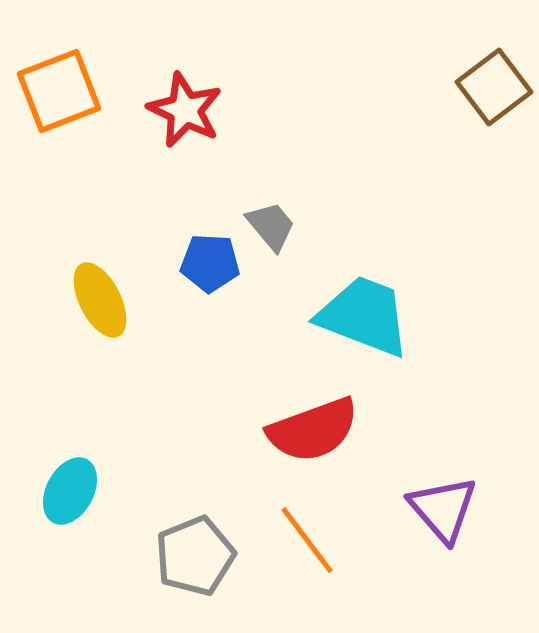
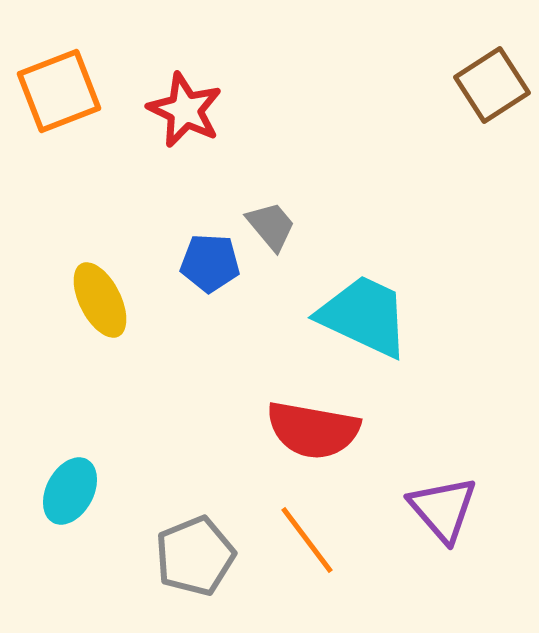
brown square: moved 2 px left, 2 px up; rotated 4 degrees clockwise
cyan trapezoid: rotated 4 degrees clockwise
red semicircle: rotated 30 degrees clockwise
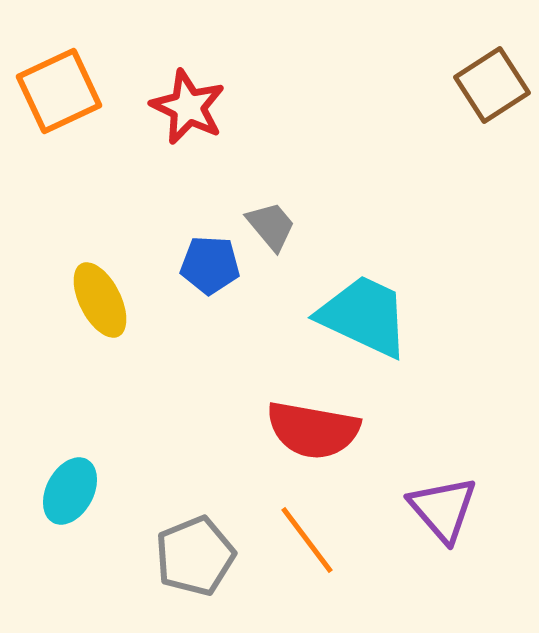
orange square: rotated 4 degrees counterclockwise
red star: moved 3 px right, 3 px up
blue pentagon: moved 2 px down
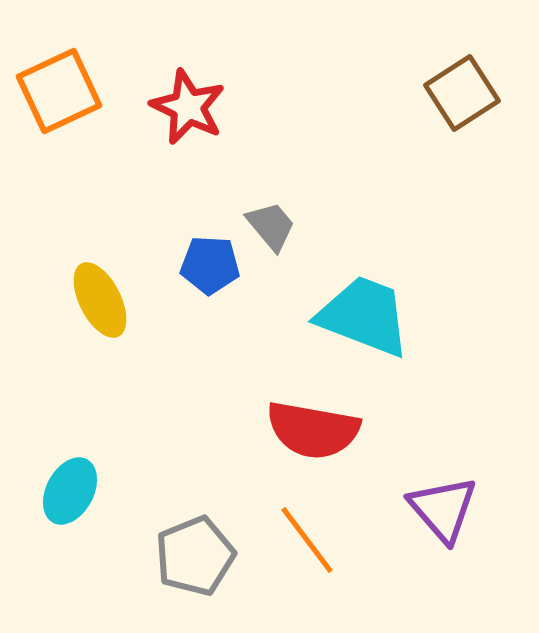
brown square: moved 30 px left, 8 px down
cyan trapezoid: rotated 4 degrees counterclockwise
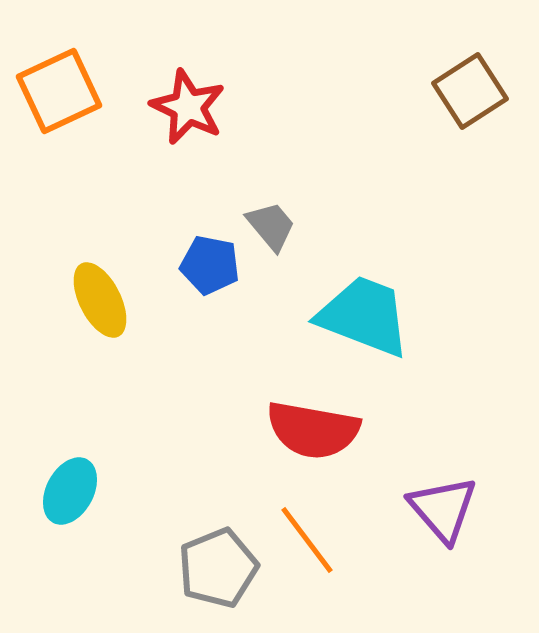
brown square: moved 8 px right, 2 px up
blue pentagon: rotated 8 degrees clockwise
gray pentagon: moved 23 px right, 12 px down
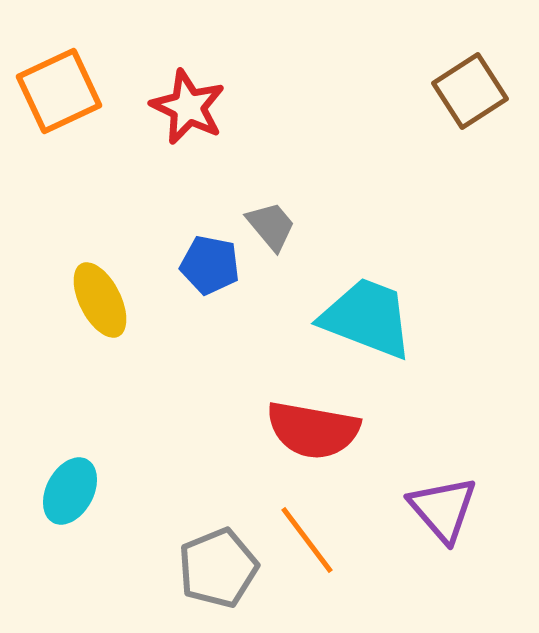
cyan trapezoid: moved 3 px right, 2 px down
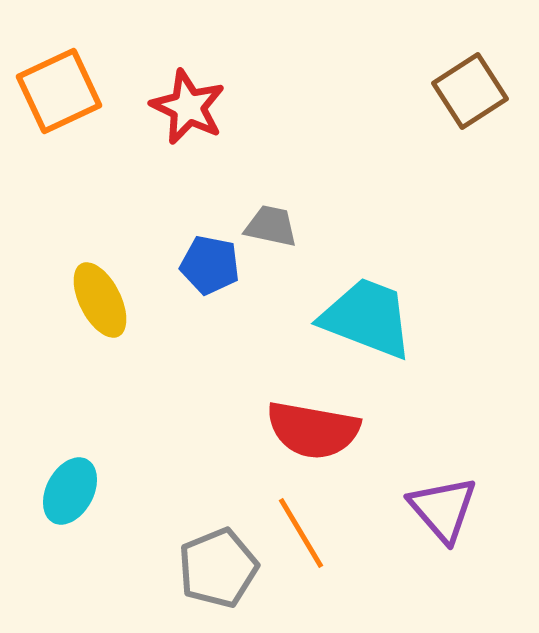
gray trapezoid: rotated 38 degrees counterclockwise
orange line: moved 6 px left, 7 px up; rotated 6 degrees clockwise
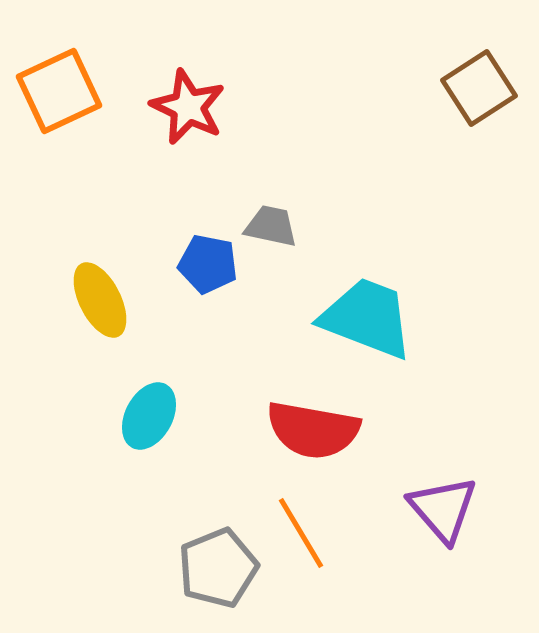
brown square: moved 9 px right, 3 px up
blue pentagon: moved 2 px left, 1 px up
cyan ellipse: moved 79 px right, 75 px up
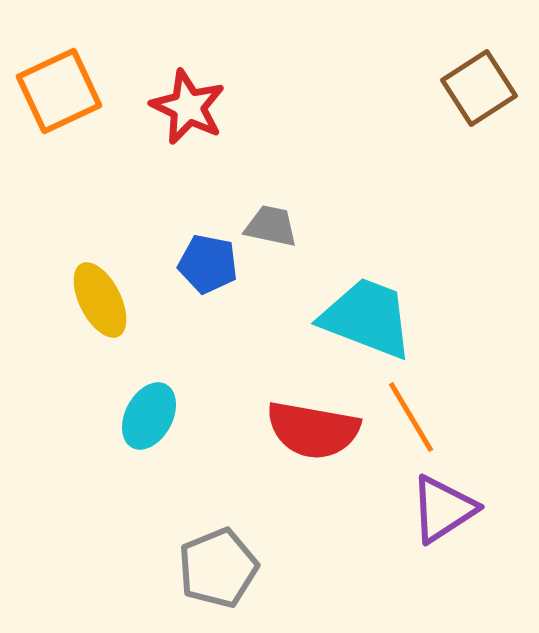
purple triangle: rotated 38 degrees clockwise
orange line: moved 110 px right, 116 px up
